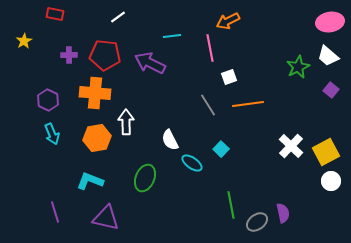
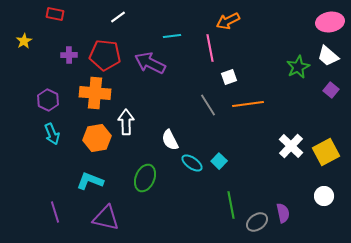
cyan square: moved 2 px left, 12 px down
white circle: moved 7 px left, 15 px down
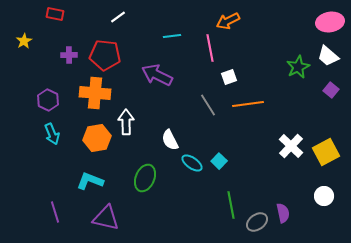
purple arrow: moved 7 px right, 12 px down
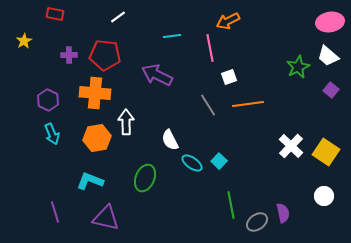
yellow square: rotated 28 degrees counterclockwise
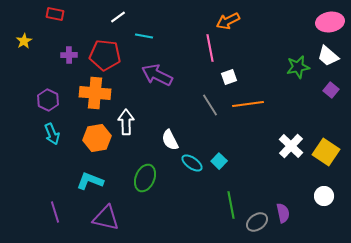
cyan line: moved 28 px left; rotated 18 degrees clockwise
green star: rotated 15 degrees clockwise
gray line: moved 2 px right
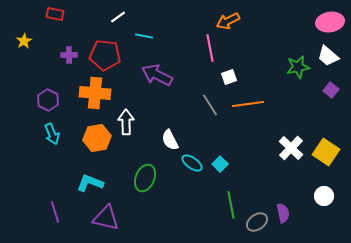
white cross: moved 2 px down
cyan square: moved 1 px right, 3 px down
cyan L-shape: moved 2 px down
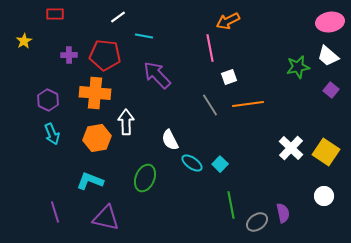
red rectangle: rotated 12 degrees counterclockwise
purple arrow: rotated 20 degrees clockwise
cyan L-shape: moved 2 px up
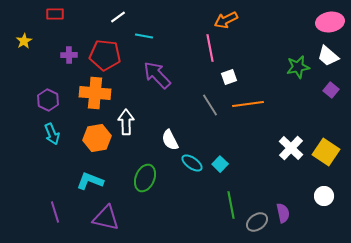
orange arrow: moved 2 px left, 1 px up
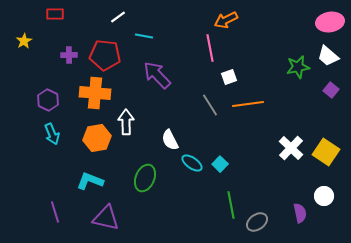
purple semicircle: moved 17 px right
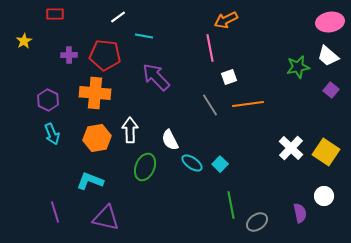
purple arrow: moved 1 px left, 2 px down
white arrow: moved 4 px right, 8 px down
green ellipse: moved 11 px up
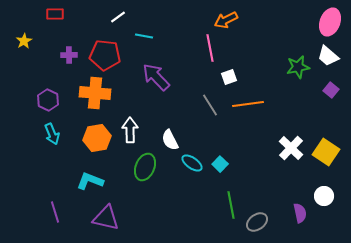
pink ellipse: rotated 60 degrees counterclockwise
